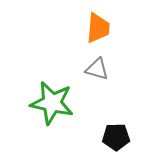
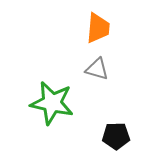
black pentagon: moved 1 px up
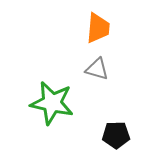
black pentagon: moved 1 px up
